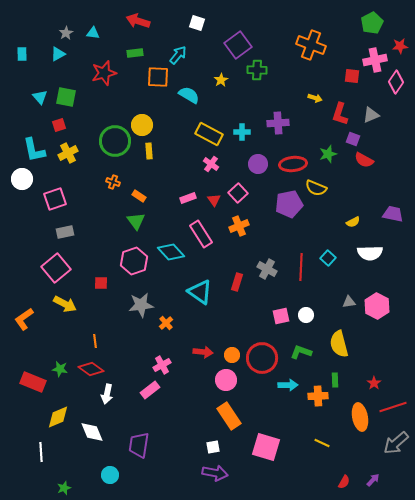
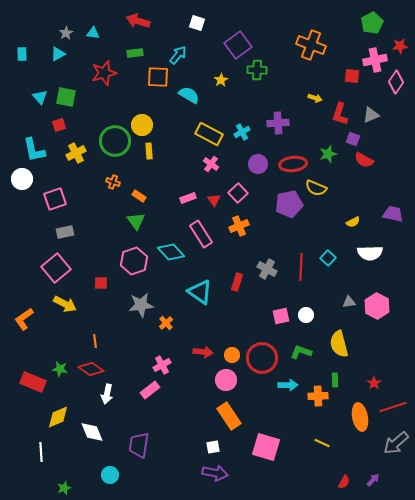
cyan cross at (242, 132): rotated 28 degrees counterclockwise
yellow cross at (68, 153): moved 8 px right
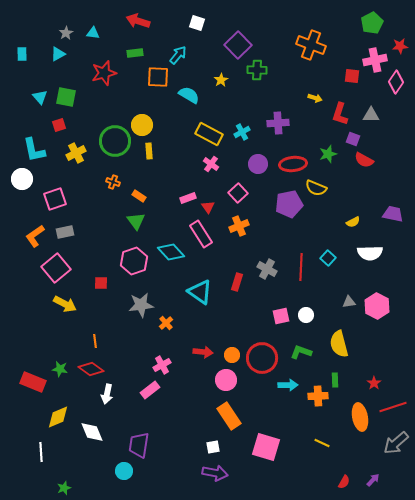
purple square at (238, 45): rotated 8 degrees counterclockwise
gray triangle at (371, 115): rotated 24 degrees clockwise
red triangle at (214, 200): moved 6 px left, 7 px down
orange L-shape at (24, 319): moved 11 px right, 83 px up
cyan circle at (110, 475): moved 14 px right, 4 px up
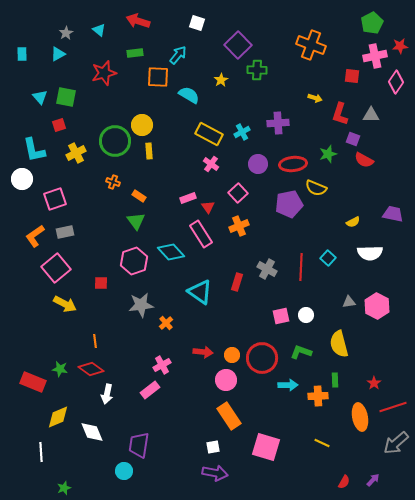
cyan triangle at (93, 33): moved 6 px right, 3 px up; rotated 32 degrees clockwise
pink cross at (375, 60): moved 4 px up
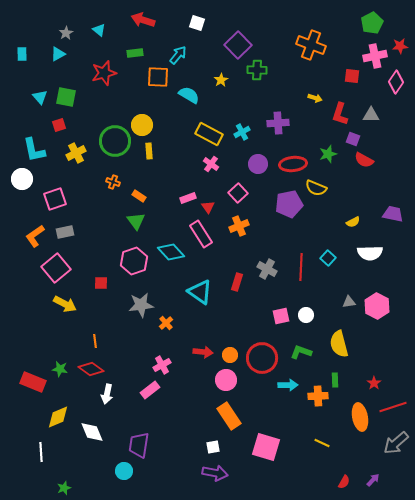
red arrow at (138, 21): moved 5 px right, 1 px up
orange circle at (232, 355): moved 2 px left
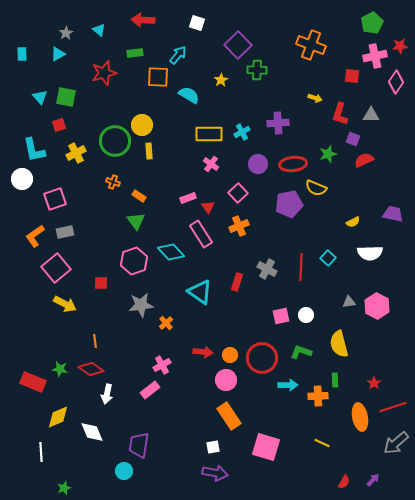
red arrow at (143, 20): rotated 15 degrees counterclockwise
yellow rectangle at (209, 134): rotated 28 degrees counterclockwise
red semicircle at (364, 160): rotated 126 degrees clockwise
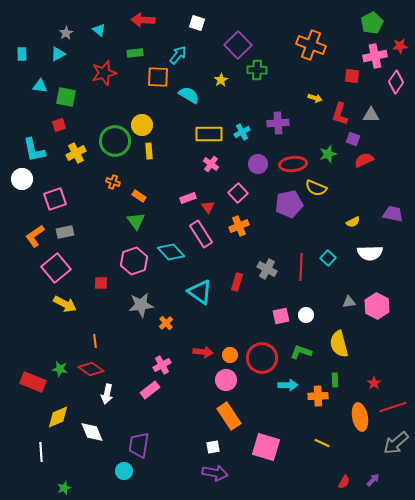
cyan triangle at (40, 97): moved 11 px up; rotated 42 degrees counterclockwise
